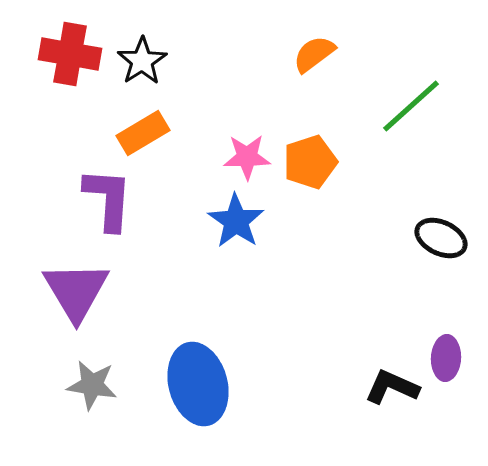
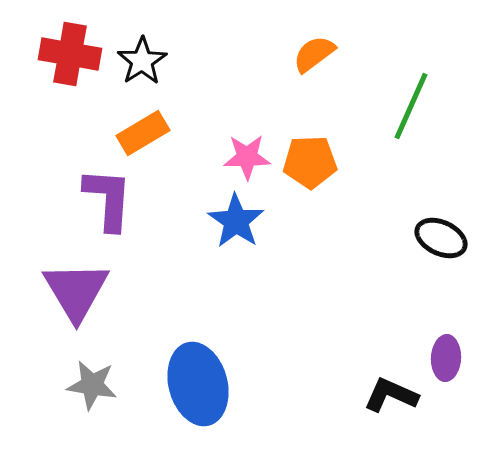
green line: rotated 24 degrees counterclockwise
orange pentagon: rotated 16 degrees clockwise
black L-shape: moved 1 px left, 8 px down
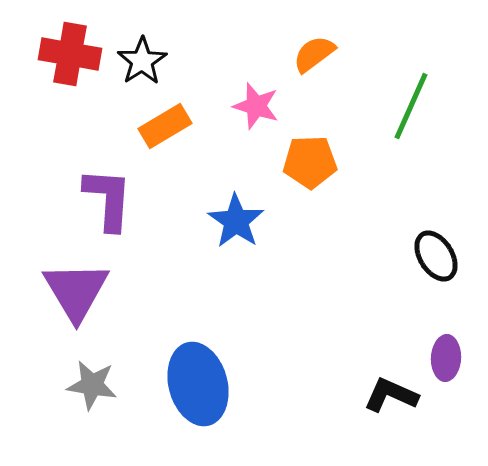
orange rectangle: moved 22 px right, 7 px up
pink star: moved 9 px right, 51 px up; rotated 18 degrees clockwise
black ellipse: moved 5 px left, 18 px down; rotated 33 degrees clockwise
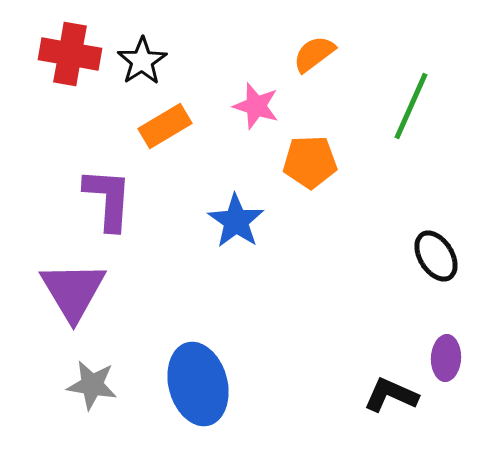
purple triangle: moved 3 px left
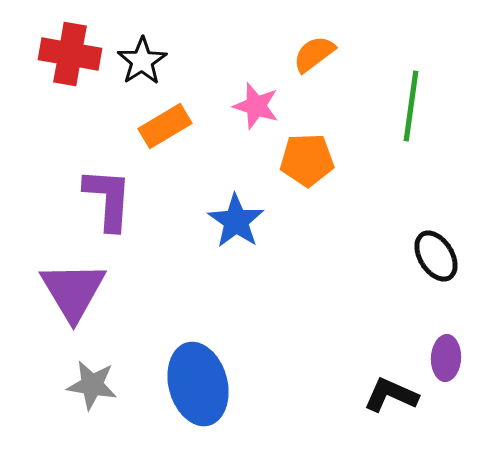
green line: rotated 16 degrees counterclockwise
orange pentagon: moved 3 px left, 2 px up
